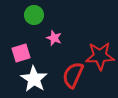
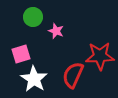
green circle: moved 1 px left, 2 px down
pink star: moved 2 px right, 7 px up
pink square: moved 1 px down
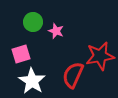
green circle: moved 5 px down
red star: rotated 8 degrees counterclockwise
white star: moved 2 px left, 2 px down
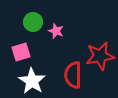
pink square: moved 2 px up
red semicircle: rotated 24 degrees counterclockwise
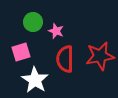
red semicircle: moved 8 px left, 16 px up
white star: moved 3 px right, 1 px up
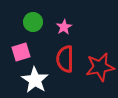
pink star: moved 8 px right, 4 px up; rotated 21 degrees clockwise
red star: moved 11 px down
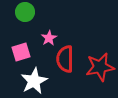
green circle: moved 8 px left, 10 px up
pink star: moved 15 px left, 11 px down
white star: moved 1 px left, 1 px down; rotated 12 degrees clockwise
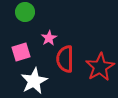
red star: rotated 20 degrees counterclockwise
